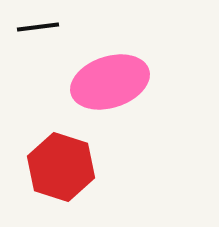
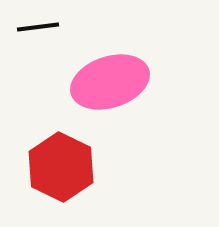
red hexagon: rotated 8 degrees clockwise
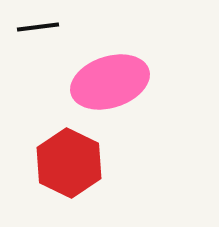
red hexagon: moved 8 px right, 4 px up
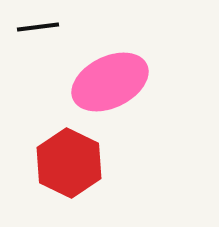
pink ellipse: rotated 8 degrees counterclockwise
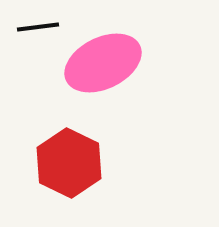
pink ellipse: moved 7 px left, 19 px up
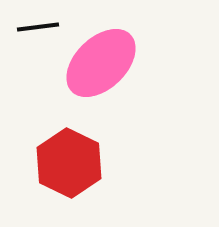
pink ellipse: moved 2 px left; rotated 18 degrees counterclockwise
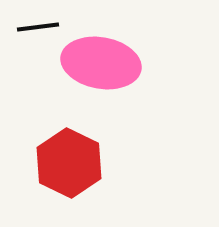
pink ellipse: rotated 54 degrees clockwise
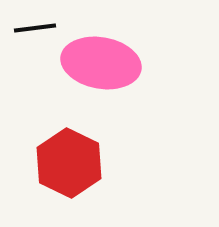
black line: moved 3 px left, 1 px down
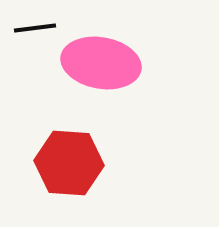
red hexagon: rotated 22 degrees counterclockwise
